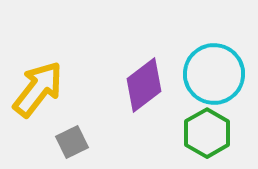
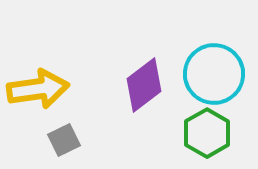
yellow arrow: rotated 44 degrees clockwise
gray square: moved 8 px left, 2 px up
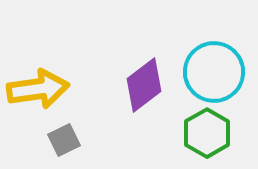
cyan circle: moved 2 px up
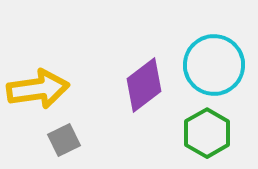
cyan circle: moved 7 px up
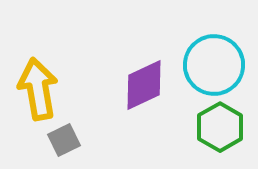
purple diamond: rotated 12 degrees clockwise
yellow arrow: rotated 92 degrees counterclockwise
green hexagon: moved 13 px right, 6 px up
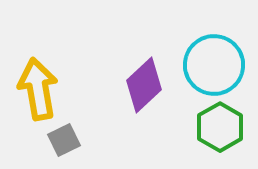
purple diamond: rotated 18 degrees counterclockwise
